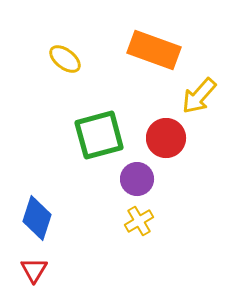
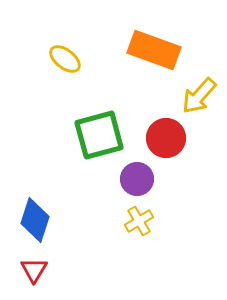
blue diamond: moved 2 px left, 2 px down
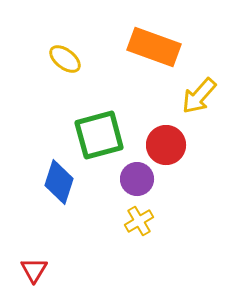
orange rectangle: moved 3 px up
red circle: moved 7 px down
blue diamond: moved 24 px right, 38 px up
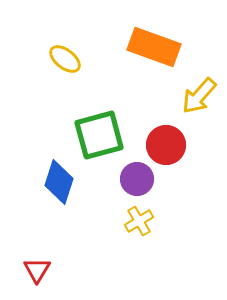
red triangle: moved 3 px right
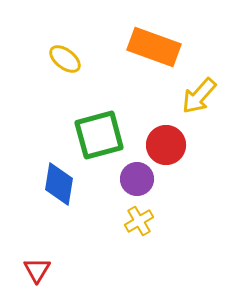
blue diamond: moved 2 px down; rotated 9 degrees counterclockwise
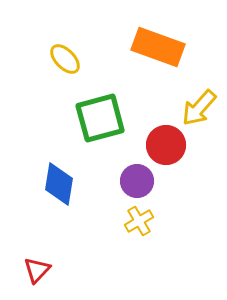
orange rectangle: moved 4 px right
yellow ellipse: rotated 8 degrees clockwise
yellow arrow: moved 12 px down
green square: moved 1 px right, 17 px up
purple circle: moved 2 px down
red triangle: rotated 12 degrees clockwise
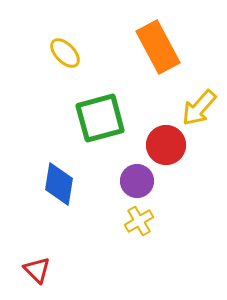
orange rectangle: rotated 42 degrees clockwise
yellow ellipse: moved 6 px up
red triangle: rotated 28 degrees counterclockwise
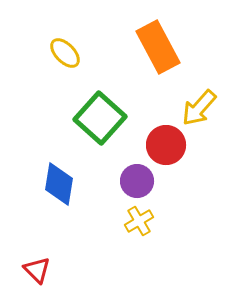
green square: rotated 33 degrees counterclockwise
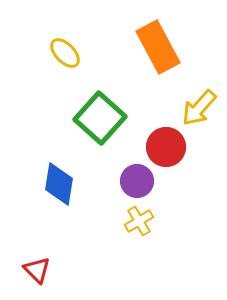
red circle: moved 2 px down
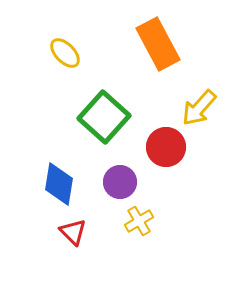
orange rectangle: moved 3 px up
green square: moved 4 px right, 1 px up
purple circle: moved 17 px left, 1 px down
red triangle: moved 36 px right, 38 px up
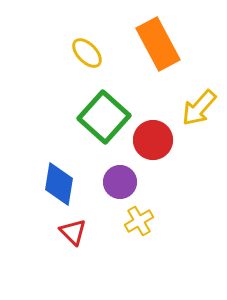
yellow ellipse: moved 22 px right
red circle: moved 13 px left, 7 px up
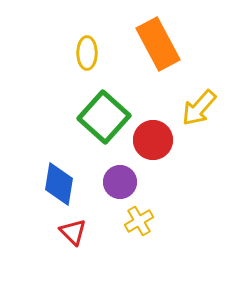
yellow ellipse: rotated 44 degrees clockwise
